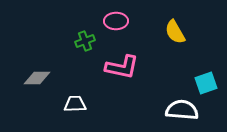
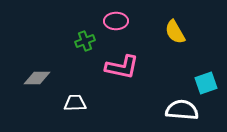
white trapezoid: moved 1 px up
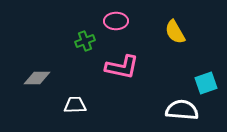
white trapezoid: moved 2 px down
